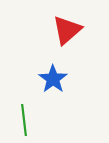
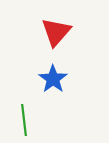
red triangle: moved 11 px left, 2 px down; rotated 8 degrees counterclockwise
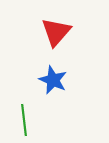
blue star: moved 1 px down; rotated 12 degrees counterclockwise
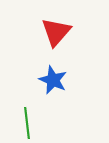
green line: moved 3 px right, 3 px down
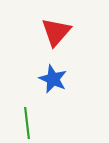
blue star: moved 1 px up
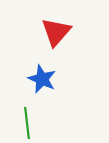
blue star: moved 11 px left
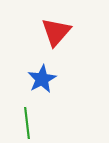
blue star: rotated 20 degrees clockwise
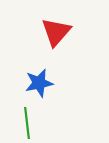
blue star: moved 3 px left, 4 px down; rotated 16 degrees clockwise
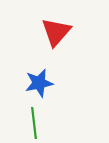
green line: moved 7 px right
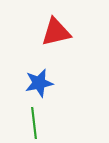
red triangle: rotated 36 degrees clockwise
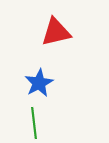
blue star: rotated 16 degrees counterclockwise
